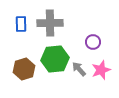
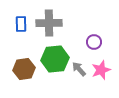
gray cross: moved 1 px left
purple circle: moved 1 px right
brown hexagon: rotated 10 degrees clockwise
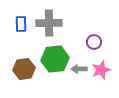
gray arrow: rotated 49 degrees counterclockwise
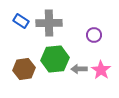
blue rectangle: moved 3 px up; rotated 56 degrees counterclockwise
purple circle: moved 7 px up
pink star: rotated 18 degrees counterclockwise
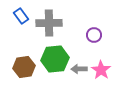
blue rectangle: moved 5 px up; rotated 21 degrees clockwise
brown hexagon: moved 2 px up
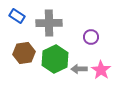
blue rectangle: moved 4 px left; rotated 21 degrees counterclockwise
purple circle: moved 3 px left, 2 px down
green hexagon: rotated 20 degrees counterclockwise
brown hexagon: moved 14 px up
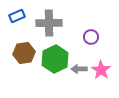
blue rectangle: rotated 56 degrees counterclockwise
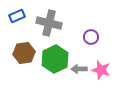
gray cross: rotated 15 degrees clockwise
pink star: rotated 18 degrees counterclockwise
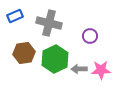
blue rectangle: moved 2 px left
purple circle: moved 1 px left, 1 px up
pink star: rotated 18 degrees counterclockwise
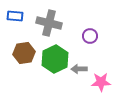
blue rectangle: rotated 28 degrees clockwise
pink star: moved 12 px down
